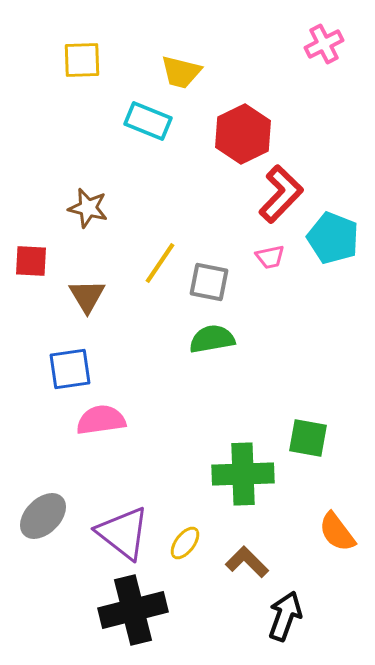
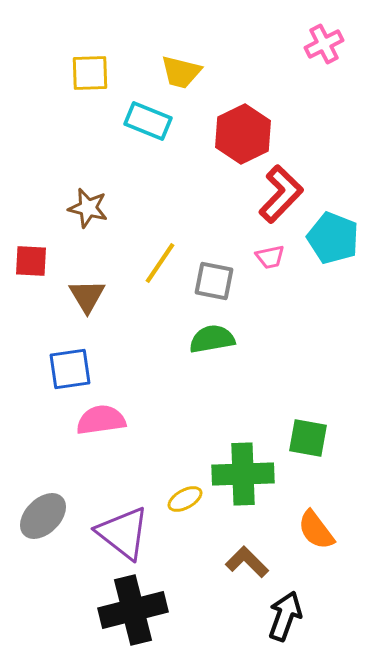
yellow square: moved 8 px right, 13 px down
gray square: moved 5 px right, 1 px up
orange semicircle: moved 21 px left, 2 px up
yellow ellipse: moved 44 px up; rotated 24 degrees clockwise
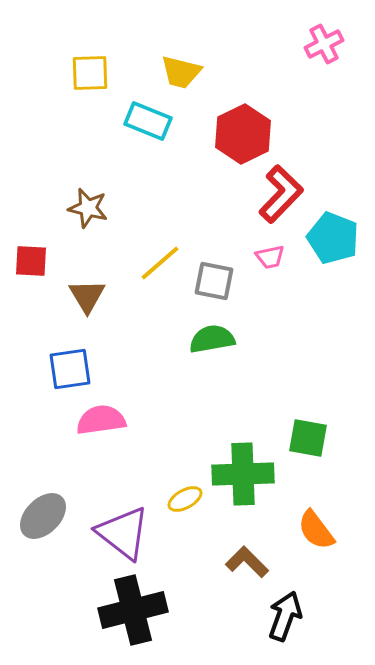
yellow line: rotated 15 degrees clockwise
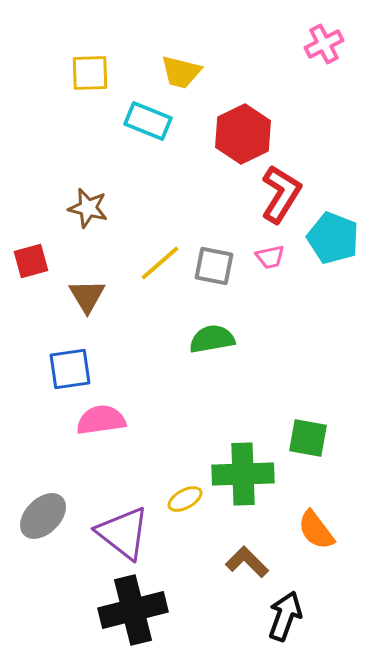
red L-shape: rotated 12 degrees counterclockwise
red square: rotated 18 degrees counterclockwise
gray square: moved 15 px up
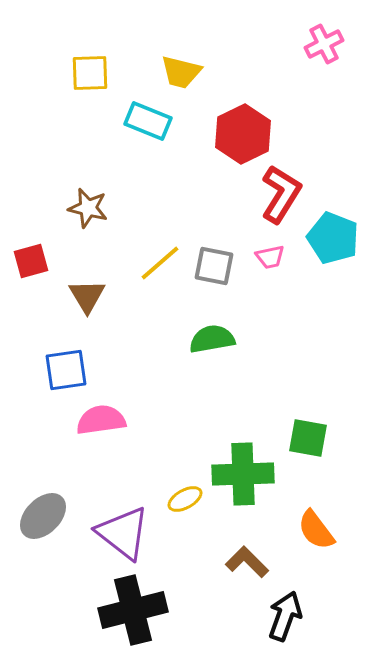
blue square: moved 4 px left, 1 px down
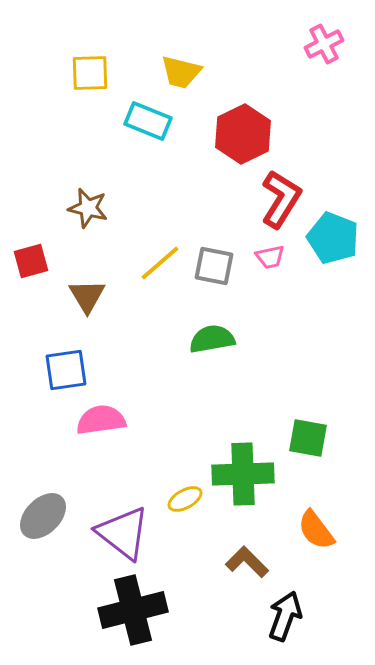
red L-shape: moved 5 px down
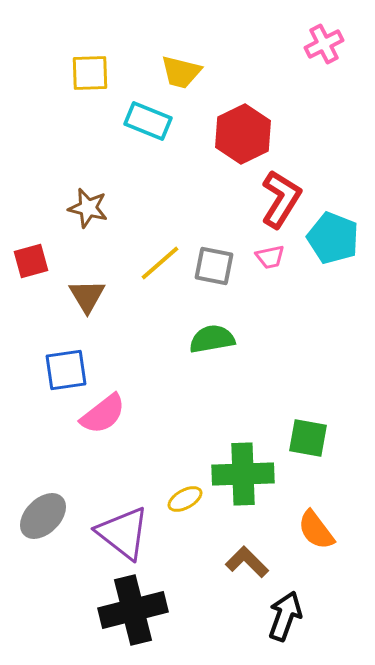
pink semicircle: moved 2 px right, 6 px up; rotated 150 degrees clockwise
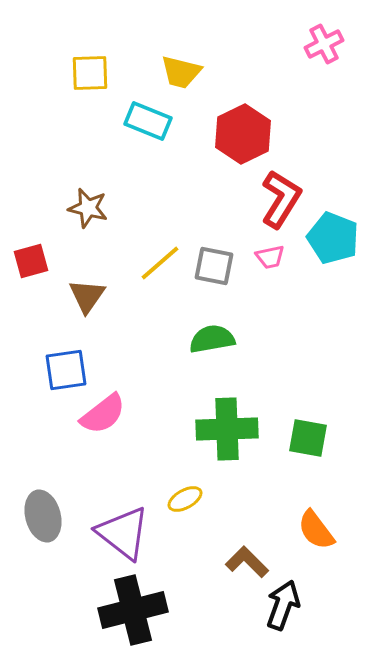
brown triangle: rotated 6 degrees clockwise
green cross: moved 16 px left, 45 px up
gray ellipse: rotated 60 degrees counterclockwise
black arrow: moved 2 px left, 11 px up
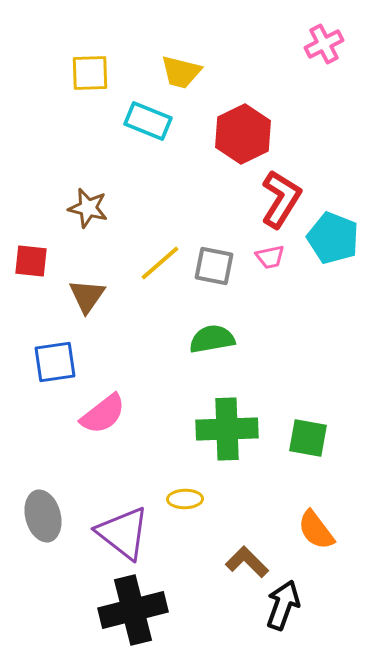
red square: rotated 21 degrees clockwise
blue square: moved 11 px left, 8 px up
yellow ellipse: rotated 28 degrees clockwise
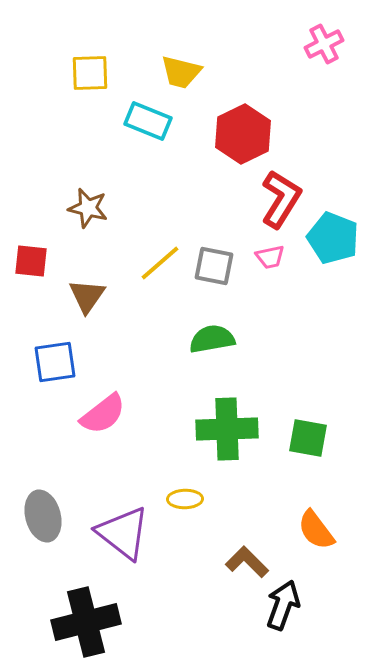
black cross: moved 47 px left, 12 px down
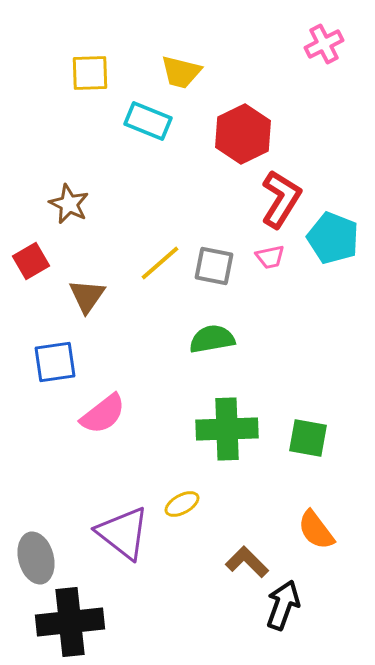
brown star: moved 19 px left, 4 px up; rotated 12 degrees clockwise
red square: rotated 36 degrees counterclockwise
yellow ellipse: moved 3 px left, 5 px down; rotated 28 degrees counterclockwise
gray ellipse: moved 7 px left, 42 px down
black cross: moved 16 px left; rotated 8 degrees clockwise
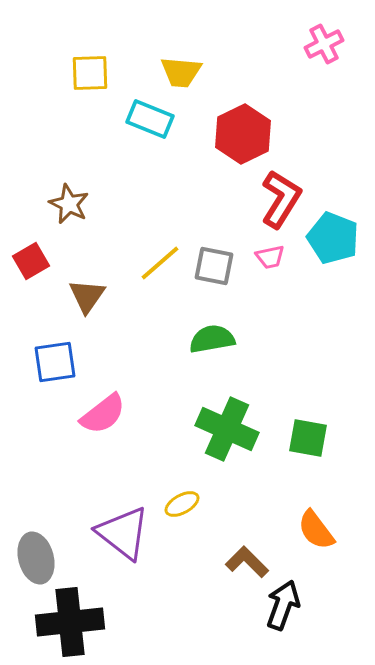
yellow trapezoid: rotated 9 degrees counterclockwise
cyan rectangle: moved 2 px right, 2 px up
green cross: rotated 26 degrees clockwise
